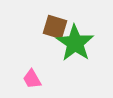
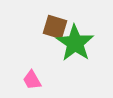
pink trapezoid: moved 1 px down
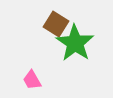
brown square: moved 1 px right, 3 px up; rotated 15 degrees clockwise
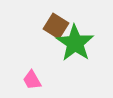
brown square: moved 2 px down
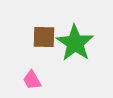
brown square: moved 12 px left, 11 px down; rotated 30 degrees counterclockwise
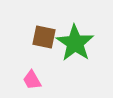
brown square: rotated 10 degrees clockwise
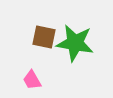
green star: rotated 24 degrees counterclockwise
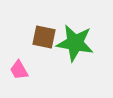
pink trapezoid: moved 13 px left, 10 px up
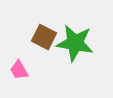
brown square: rotated 15 degrees clockwise
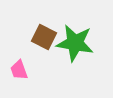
pink trapezoid: rotated 10 degrees clockwise
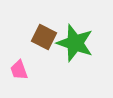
green star: rotated 9 degrees clockwise
